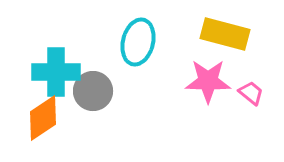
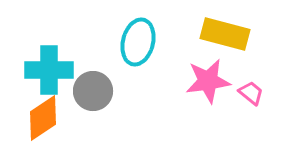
cyan cross: moved 7 px left, 2 px up
pink star: rotated 9 degrees counterclockwise
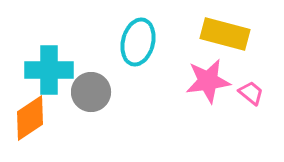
gray circle: moved 2 px left, 1 px down
orange diamond: moved 13 px left
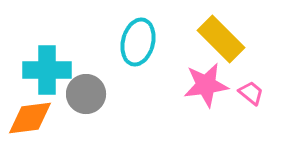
yellow rectangle: moved 4 px left, 5 px down; rotated 30 degrees clockwise
cyan cross: moved 2 px left
pink star: moved 2 px left, 4 px down
gray circle: moved 5 px left, 2 px down
orange diamond: rotated 27 degrees clockwise
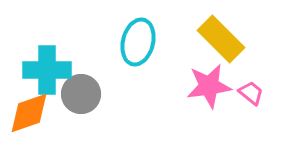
pink star: moved 3 px right, 1 px down
gray circle: moved 5 px left
orange diamond: moved 1 px left, 5 px up; rotated 12 degrees counterclockwise
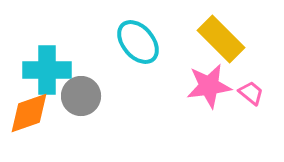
cyan ellipse: rotated 54 degrees counterclockwise
gray circle: moved 2 px down
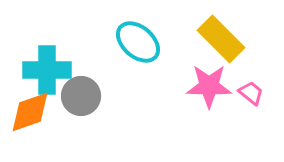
cyan ellipse: rotated 9 degrees counterclockwise
pink star: rotated 9 degrees clockwise
orange diamond: moved 1 px right, 1 px up
